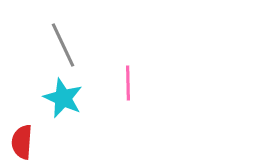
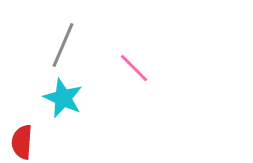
gray line: rotated 48 degrees clockwise
pink line: moved 6 px right, 15 px up; rotated 44 degrees counterclockwise
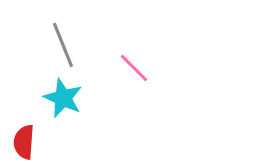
gray line: rotated 45 degrees counterclockwise
red semicircle: moved 2 px right
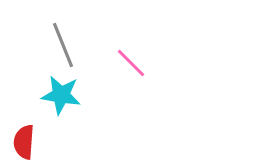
pink line: moved 3 px left, 5 px up
cyan star: moved 2 px left, 3 px up; rotated 15 degrees counterclockwise
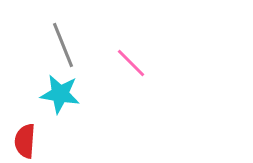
cyan star: moved 1 px left, 1 px up
red semicircle: moved 1 px right, 1 px up
